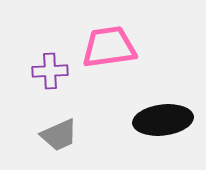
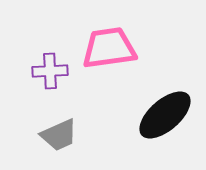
pink trapezoid: moved 1 px down
black ellipse: moved 2 px right, 5 px up; rotated 34 degrees counterclockwise
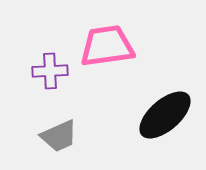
pink trapezoid: moved 2 px left, 2 px up
gray trapezoid: moved 1 px down
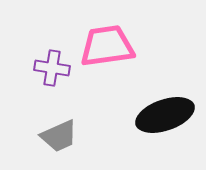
purple cross: moved 2 px right, 3 px up; rotated 12 degrees clockwise
black ellipse: rotated 22 degrees clockwise
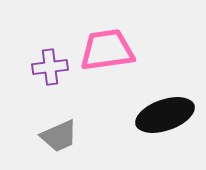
pink trapezoid: moved 4 px down
purple cross: moved 2 px left, 1 px up; rotated 16 degrees counterclockwise
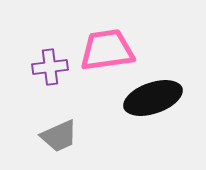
black ellipse: moved 12 px left, 17 px up
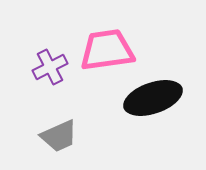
purple cross: rotated 20 degrees counterclockwise
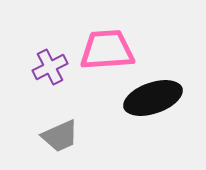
pink trapezoid: rotated 4 degrees clockwise
gray trapezoid: moved 1 px right
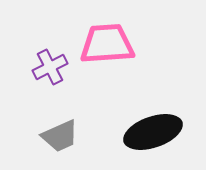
pink trapezoid: moved 6 px up
black ellipse: moved 34 px down
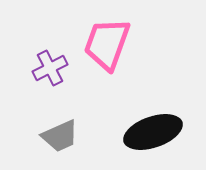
pink trapezoid: rotated 66 degrees counterclockwise
purple cross: moved 1 px down
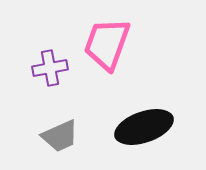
purple cross: rotated 16 degrees clockwise
black ellipse: moved 9 px left, 5 px up
